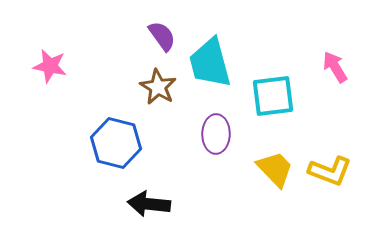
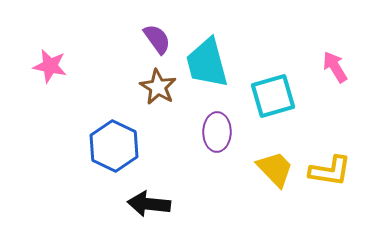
purple semicircle: moved 5 px left, 3 px down
cyan trapezoid: moved 3 px left
cyan square: rotated 9 degrees counterclockwise
purple ellipse: moved 1 px right, 2 px up
blue hexagon: moved 2 px left, 3 px down; rotated 12 degrees clockwise
yellow L-shape: rotated 12 degrees counterclockwise
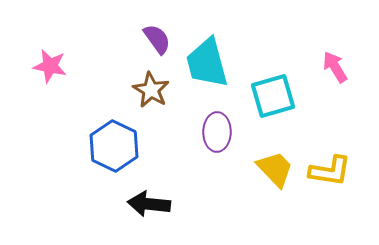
brown star: moved 7 px left, 3 px down
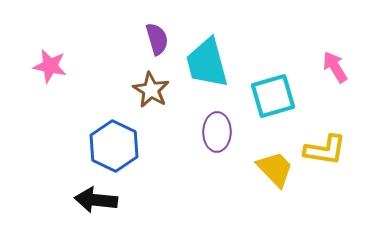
purple semicircle: rotated 20 degrees clockwise
yellow L-shape: moved 5 px left, 21 px up
black arrow: moved 53 px left, 4 px up
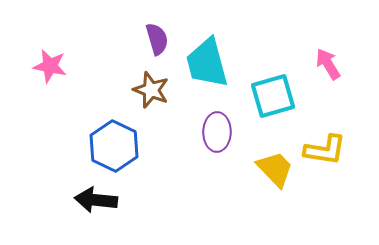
pink arrow: moved 7 px left, 3 px up
brown star: rotated 9 degrees counterclockwise
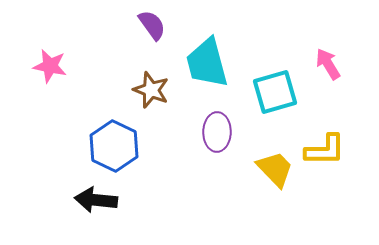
purple semicircle: moved 5 px left, 14 px up; rotated 20 degrees counterclockwise
cyan square: moved 2 px right, 4 px up
yellow L-shape: rotated 9 degrees counterclockwise
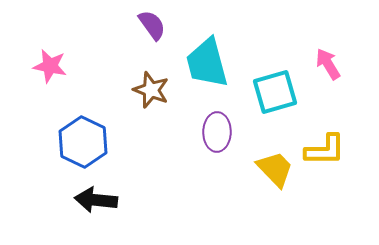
blue hexagon: moved 31 px left, 4 px up
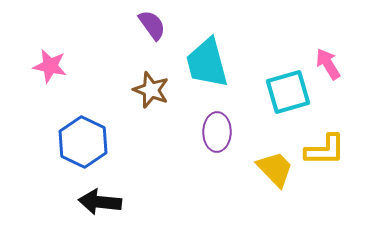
cyan square: moved 13 px right
black arrow: moved 4 px right, 2 px down
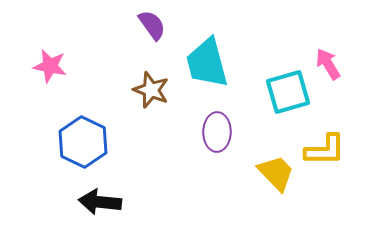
yellow trapezoid: moved 1 px right, 4 px down
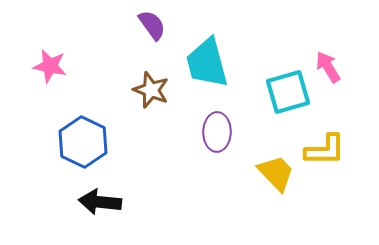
pink arrow: moved 3 px down
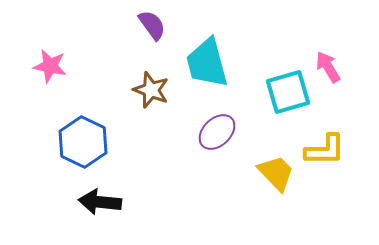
purple ellipse: rotated 45 degrees clockwise
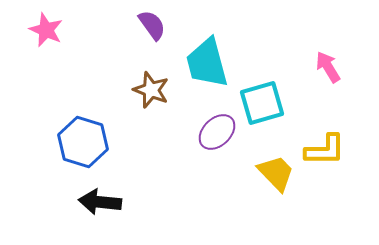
pink star: moved 4 px left, 36 px up; rotated 12 degrees clockwise
cyan square: moved 26 px left, 11 px down
blue hexagon: rotated 9 degrees counterclockwise
